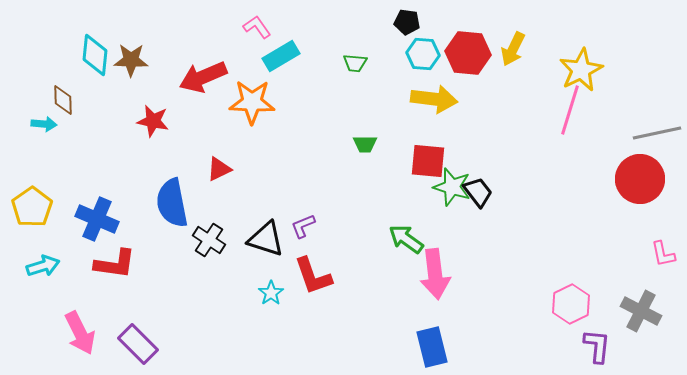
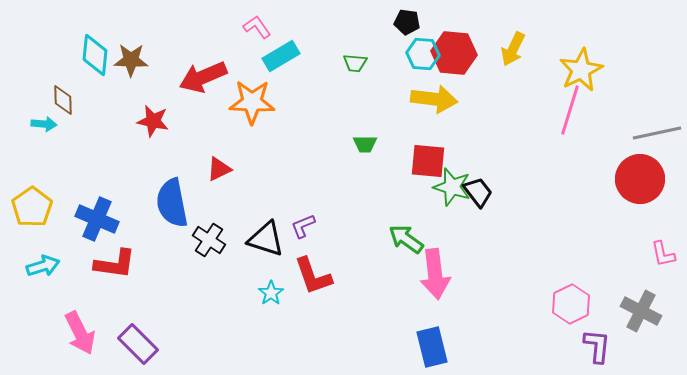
red hexagon at (468, 53): moved 14 px left
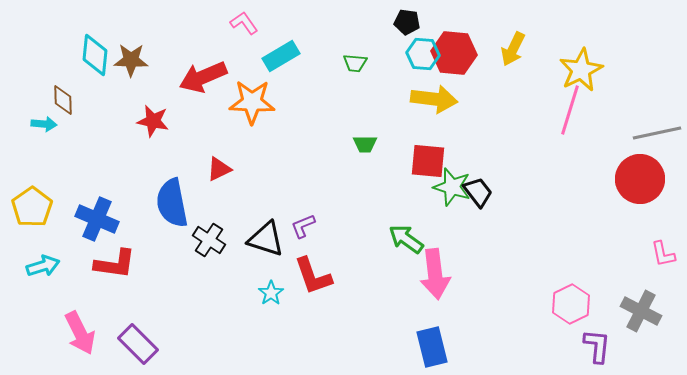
pink L-shape at (257, 27): moved 13 px left, 4 px up
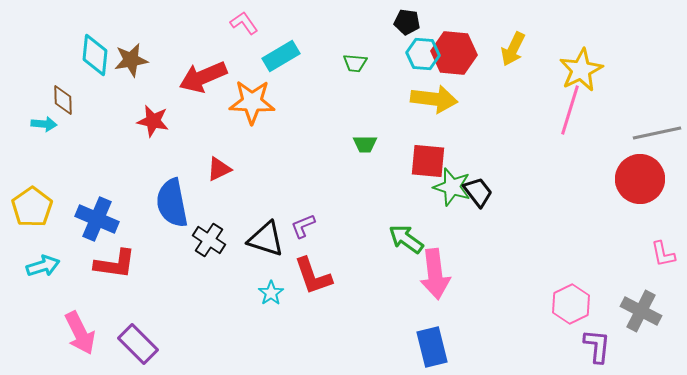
brown star at (131, 60): rotated 12 degrees counterclockwise
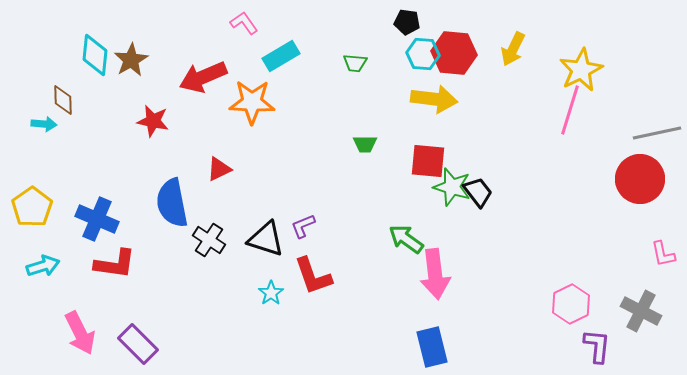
brown star at (131, 60): rotated 20 degrees counterclockwise
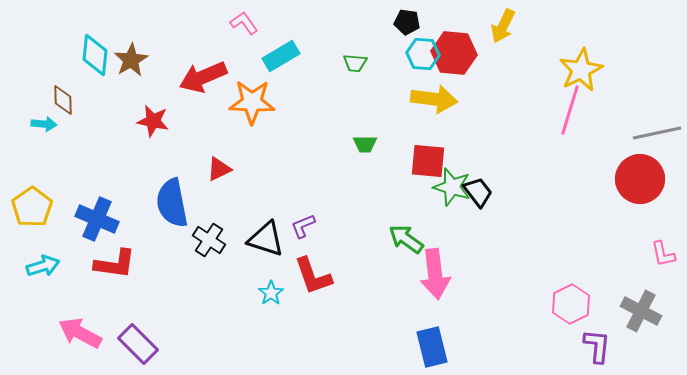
yellow arrow at (513, 49): moved 10 px left, 23 px up
pink arrow at (80, 333): rotated 144 degrees clockwise
